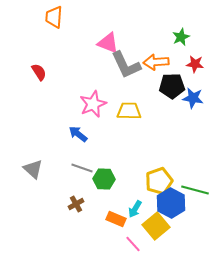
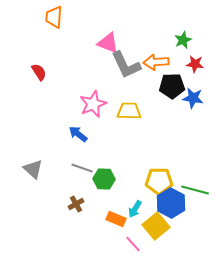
green star: moved 2 px right, 3 px down
yellow pentagon: rotated 20 degrees clockwise
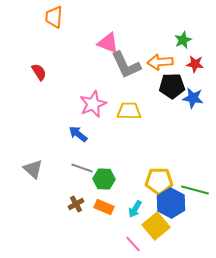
orange arrow: moved 4 px right
orange rectangle: moved 12 px left, 12 px up
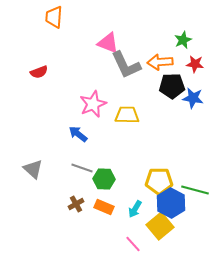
red semicircle: rotated 102 degrees clockwise
yellow trapezoid: moved 2 px left, 4 px down
yellow square: moved 4 px right
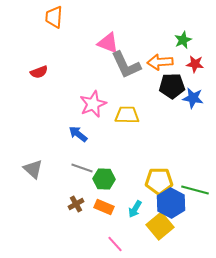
pink line: moved 18 px left
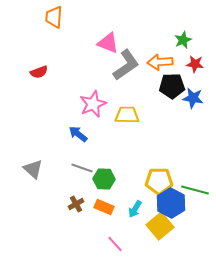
gray L-shape: rotated 100 degrees counterclockwise
